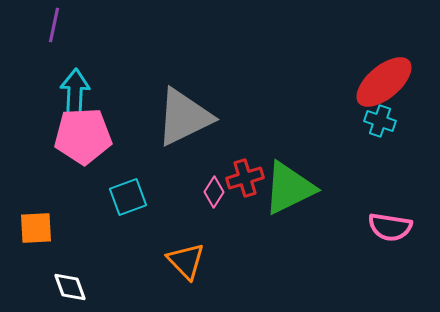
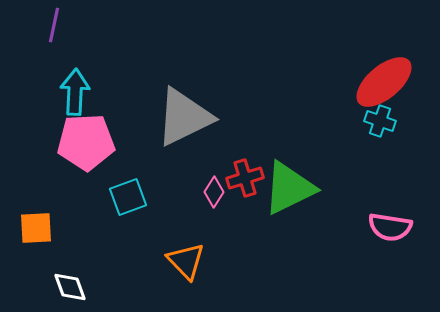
pink pentagon: moved 3 px right, 6 px down
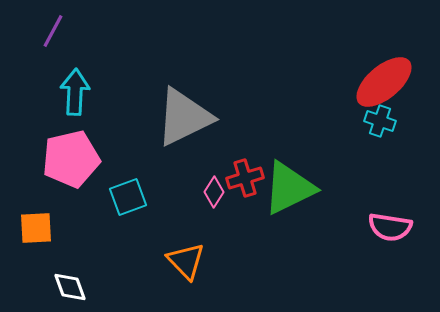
purple line: moved 1 px left, 6 px down; rotated 16 degrees clockwise
pink pentagon: moved 15 px left, 17 px down; rotated 10 degrees counterclockwise
